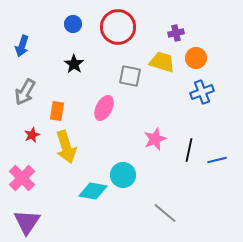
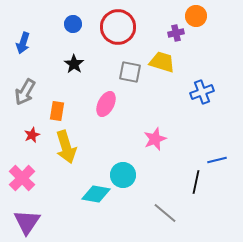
blue arrow: moved 1 px right, 3 px up
orange circle: moved 42 px up
gray square: moved 4 px up
pink ellipse: moved 2 px right, 4 px up
black line: moved 7 px right, 32 px down
cyan diamond: moved 3 px right, 3 px down
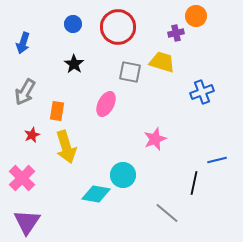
black line: moved 2 px left, 1 px down
gray line: moved 2 px right
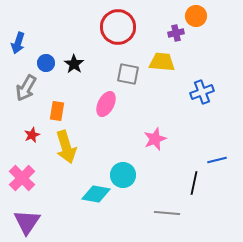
blue circle: moved 27 px left, 39 px down
blue arrow: moved 5 px left
yellow trapezoid: rotated 12 degrees counterclockwise
gray square: moved 2 px left, 2 px down
gray arrow: moved 1 px right, 4 px up
gray line: rotated 35 degrees counterclockwise
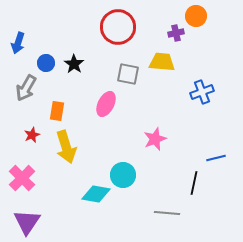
blue line: moved 1 px left, 2 px up
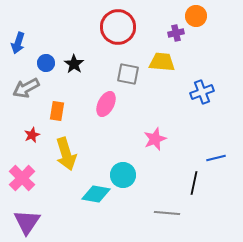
gray arrow: rotated 32 degrees clockwise
yellow arrow: moved 7 px down
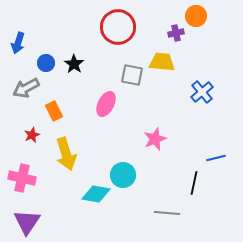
gray square: moved 4 px right, 1 px down
blue cross: rotated 20 degrees counterclockwise
orange rectangle: moved 3 px left; rotated 36 degrees counterclockwise
pink cross: rotated 32 degrees counterclockwise
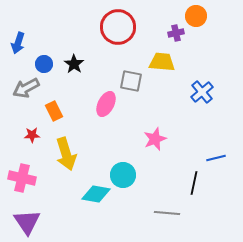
blue circle: moved 2 px left, 1 px down
gray square: moved 1 px left, 6 px down
red star: rotated 21 degrees clockwise
purple triangle: rotated 8 degrees counterclockwise
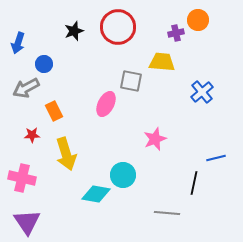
orange circle: moved 2 px right, 4 px down
black star: moved 33 px up; rotated 18 degrees clockwise
